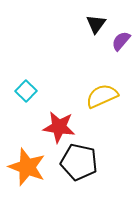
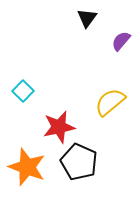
black triangle: moved 9 px left, 6 px up
cyan square: moved 3 px left
yellow semicircle: moved 8 px right, 6 px down; rotated 16 degrees counterclockwise
red star: rotated 20 degrees counterclockwise
black pentagon: rotated 12 degrees clockwise
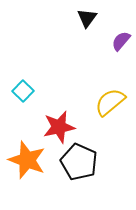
orange star: moved 7 px up
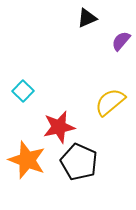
black triangle: rotated 30 degrees clockwise
